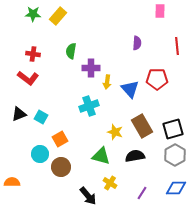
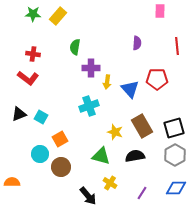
green semicircle: moved 4 px right, 4 px up
black square: moved 1 px right, 1 px up
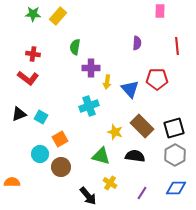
brown rectangle: rotated 15 degrees counterclockwise
black semicircle: rotated 18 degrees clockwise
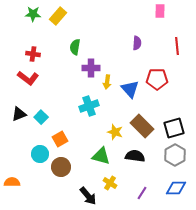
cyan square: rotated 16 degrees clockwise
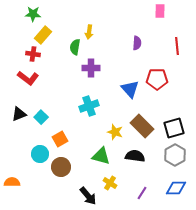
yellow rectangle: moved 15 px left, 19 px down
yellow arrow: moved 18 px left, 50 px up
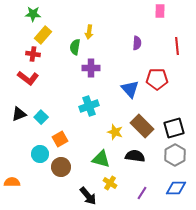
green triangle: moved 3 px down
